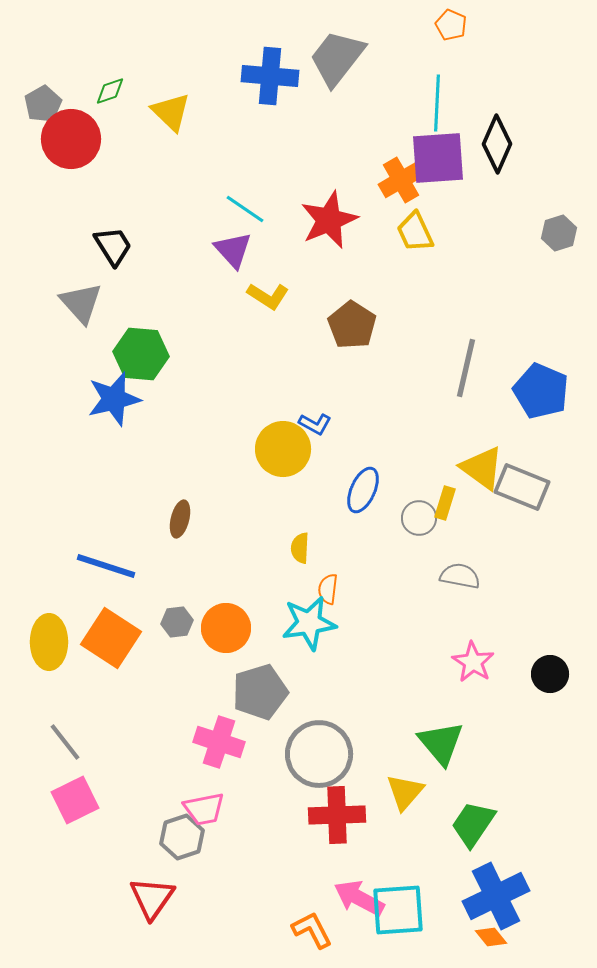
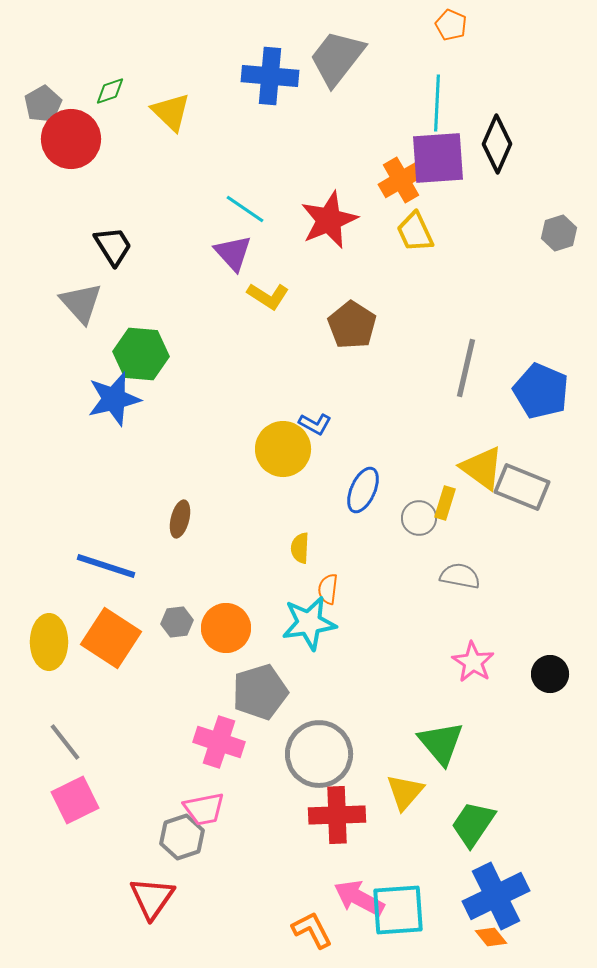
purple triangle at (233, 250): moved 3 px down
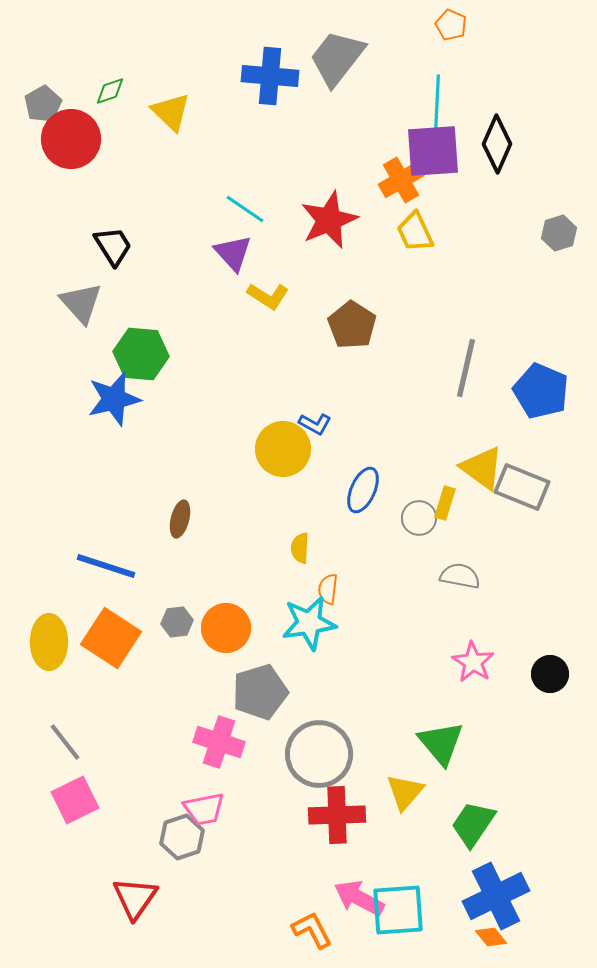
purple square at (438, 158): moved 5 px left, 7 px up
red triangle at (152, 898): moved 17 px left
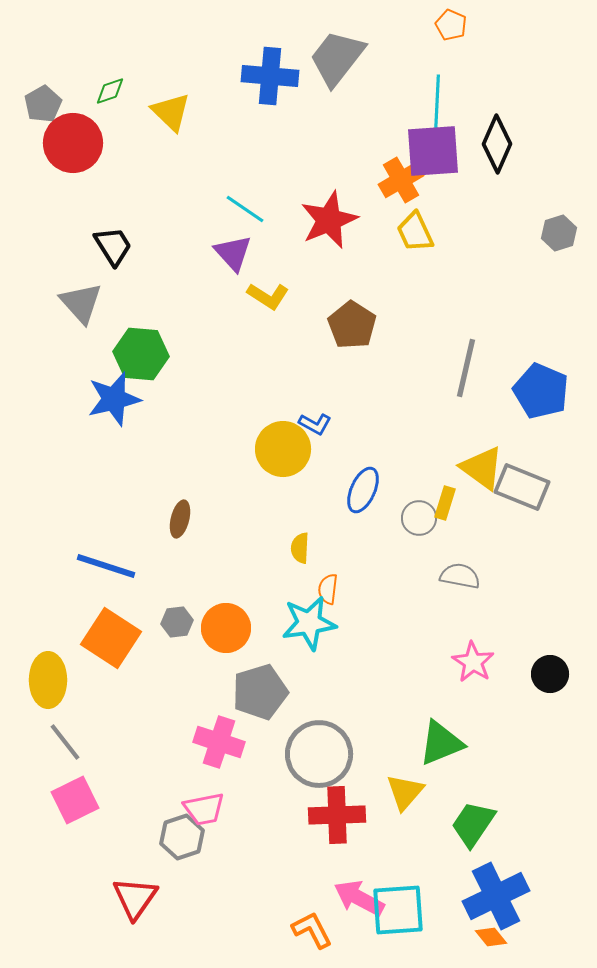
red circle at (71, 139): moved 2 px right, 4 px down
yellow ellipse at (49, 642): moved 1 px left, 38 px down
green triangle at (441, 743): rotated 48 degrees clockwise
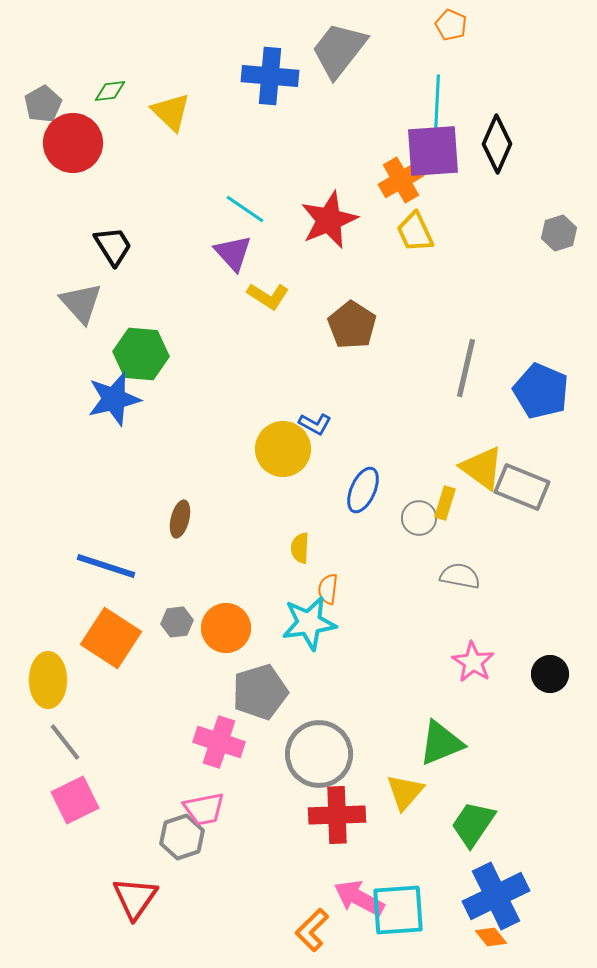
gray trapezoid at (337, 58): moved 2 px right, 8 px up
green diamond at (110, 91): rotated 12 degrees clockwise
orange L-shape at (312, 930): rotated 108 degrees counterclockwise
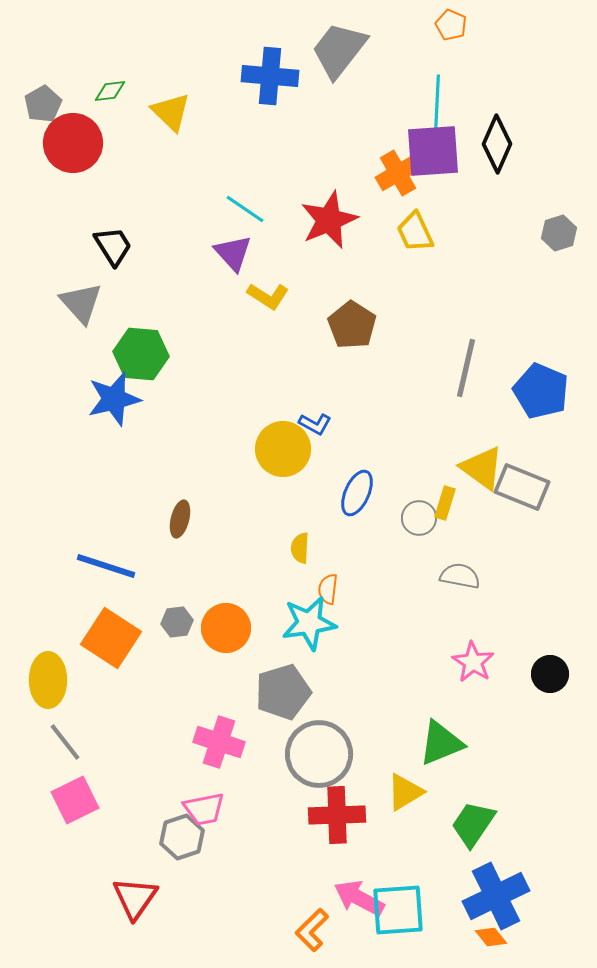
orange cross at (401, 180): moved 3 px left, 7 px up
blue ellipse at (363, 490): moved 6 px left, 3 px down
gray pentagon at (260, 692): moved 23 px right
yellow triangle at (405, 792): rotated 18 degrees clockwise
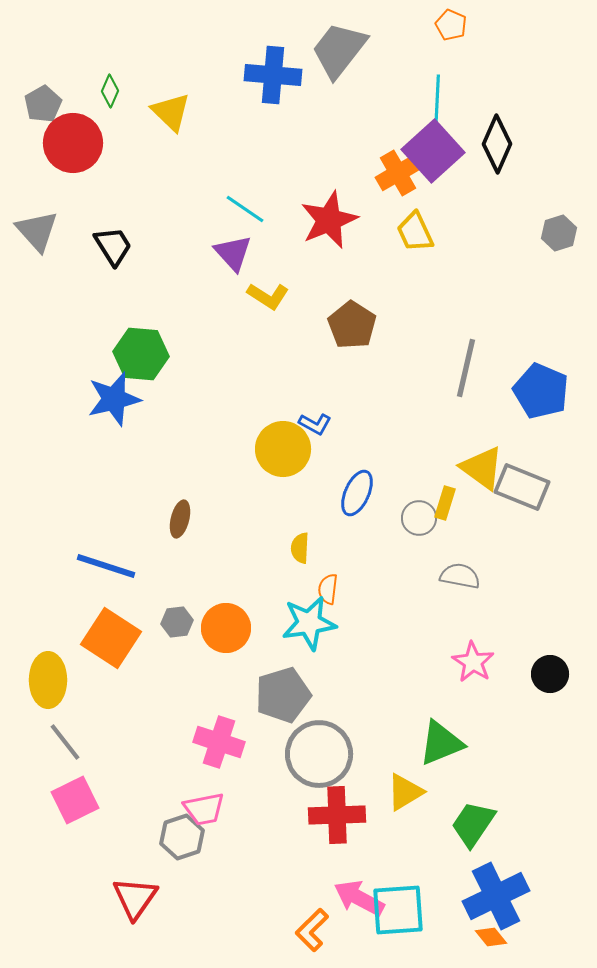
blue cross at (270, 76): moved 3 px right, 1 px up
green diamond at (110, 91): rotated 60 degrees counterclockwise
purple square at (433, 151): rotated 38 degrees counterclockwise
gray triangle at (81, 303): moved 44 px left, 72 px up
gray pentagon at (283, 692): moved 3 px down
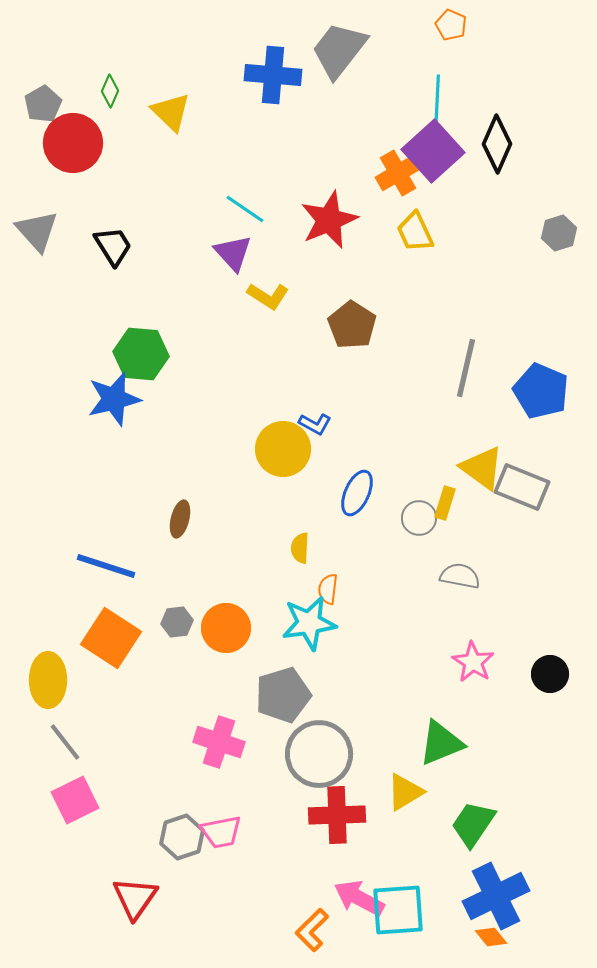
pink trapezoid at (204, 809): moved 17 px right, 23 px down
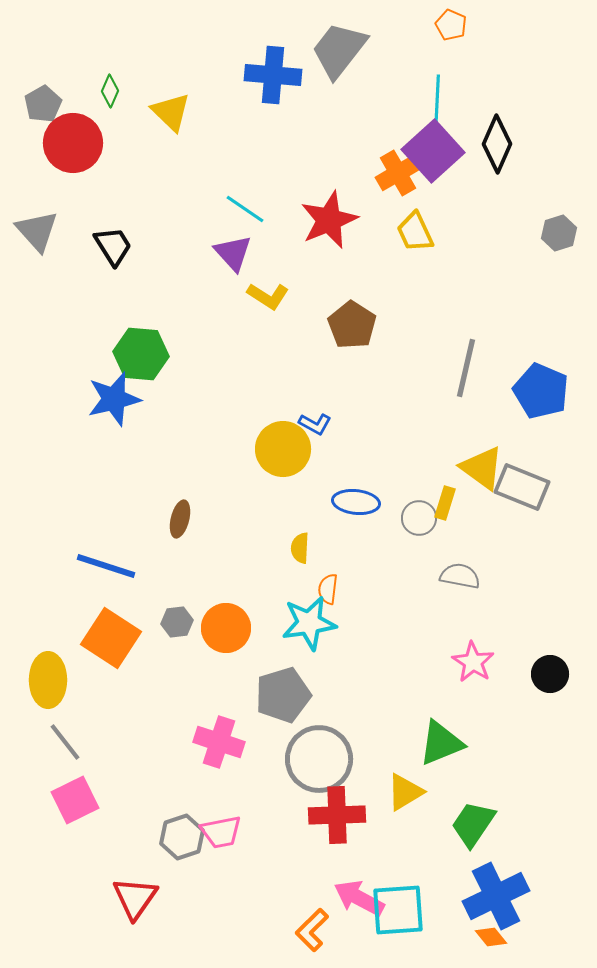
blue ellipse at (357, 493): moved 1 px left, 9 px down; rotated 72 degrees clockwise
gray circle at (319, 754): moved 5 px down
